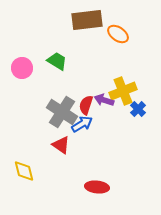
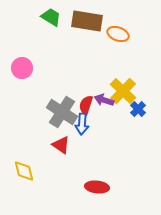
brown rectangle: moved 1 px down; rotated 16 degrees clockwise
orange ellipse: rotated 15 degrees counterclockwise
green trapezoid: moved 6 px left, 44 px up
yellow cross: rotated 24 degrees counterclockwise
blue arrow: rotated 125 degrees clockwise
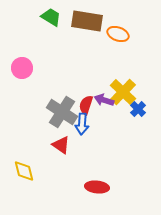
yellow cross: moved 1 px down
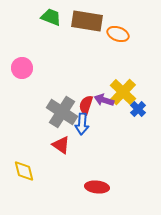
green trapezoid: rotated 10 degrees counterclockwise
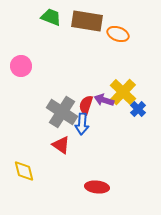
pink circle: moved 1 px left, 2 px up
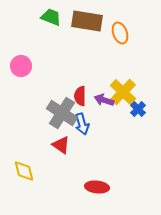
orange ellipse: moved 2 px right, 1 px up; rotated 50 degrees clockwise
red semicircle: moved 6 px left, 9 px up; rotated 18 degrees counterclockwise
gray cross: moved 1 px down
blue arrow: rotated 20 degrees counterclockwise
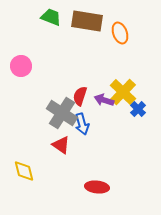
red semicircle: rotated 18 degrees clockwise
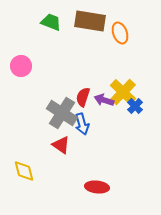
green trapezoid: moved 5 px down
brown rectangle: moved 3 px right
red semicircle: moved 3 px right, 1 px down
blue cross: moved 3 px left, 3 px up
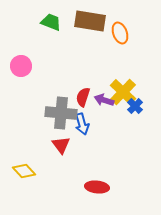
gray cross: moved 1 px left; rotated 28 degrees counterclockwise
red triangle: rotated 18 degrees clockwise
yellow diamond: rotated 30 degrees counterclockwise
